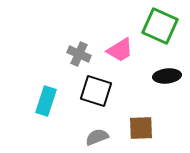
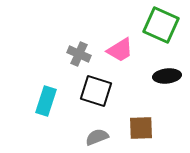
green square: moved 1 px right, 1 px up
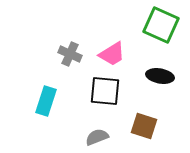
pink trapezoid: moved 8 px left, 4 px down
gray cross: moved 9 px left
black ellipse: moved 7 px left; rotated 16 degrees clockwise
black square: moved 9 px right; rotated 12 degrees counterclockwise
brown square: moved 3 px right, 2 px up; rotated 20 degrees clockwise
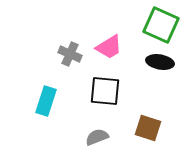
pink trapezoid: moved 3 px left, 7 px up
black ellipse: moved 14 px up
brown square: moved 4 px right, 2 px down
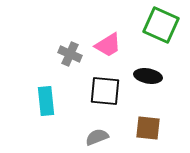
pink trapezoid: moved 1 px left, 2 px up
black ellipse: moved 12 px left, 14 px down
cyan rectangle: rotated 24 degrees counterclockwise
brown square: rotated 12 degrees counterclockwise
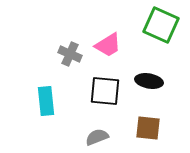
black ellipse: moved 1 px right, 5 px down
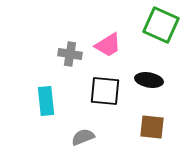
gray cross: rotated 15 degrees counterclockwise
black ellipse: moved 1 px up
brown square: moved 4 px right, 1 px up
gray semicircle: moved 14 px left
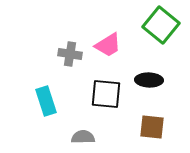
green square: rotated 15 degrees clockwise
black ellipse: rotated 8 degrees counterclockwise
black square: moved 1 px right, 3 px down
cyan rectangle: rotated 12 degrees counterclockwise
gray semicircle: rotated 20 degrees clockwise
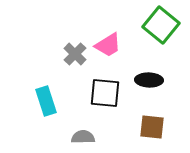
gray cross: moved 5 px right; rotated 35 degrees clockwise
black square: moved 1 px left, 1 px up
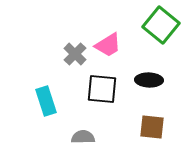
black square: moved 3 px left, 4 px up
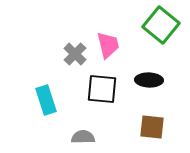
pink trapezoid: rotated 72 degrees counterclockwise
cyan rectangle: moved 1 px up
